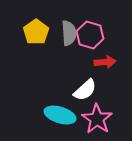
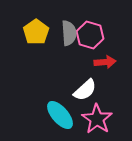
cyan ellipse: rotated 32 degrees clockwise
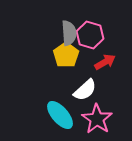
yellow pentagon: moved 30 px right, 23 px down
red arrow: rotated 25 degrees counterclockwise
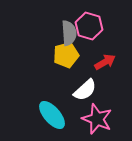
pink hexagon: moved 1 px left, 9 px up
yellow pentagon: rotated 20 degrees clockwise
cyan ellipse: moved 8 px left
pink star: rotated 12 degrees counterclockwise
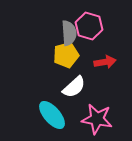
red arrow: rotated 20 degrees clockwise
white semicircle: moved 11 px left, 3 px up
pink star: rotated 12 degrees counterclockwise
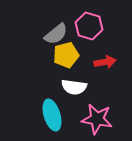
gray semicircle: moved 13 px left, 1 px down; rotated 55 degrees clockwise
white semicircle: rotated 50 degrees clockwise
cyan ellipse: rotated 24 degrees clockwise
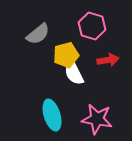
pink hexagon: moved 3 px right
gray semicircle: moved 18 px left
red arrow: moved 3 px right, 2 px up
white semicircle: moved 14 px up; rotated 55 degrees clockwise
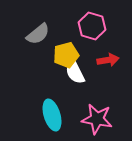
white semicircle: moved 1 px right, 1 px up
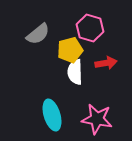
pink hexagon: moved 2 px left, 2 px down
yellow pentagon: moved 4 px right, 5 px up
red arrow: moved 2 px left, 3 px down
white semicircle: rotated 25 degrees clockwise
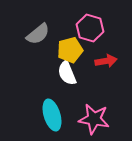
red arrow: moved 2 px up
white semicircle: moved 8 px left, 1 px down; rotated 20 degrees counterclockwise
pink star: moved 3 px left
